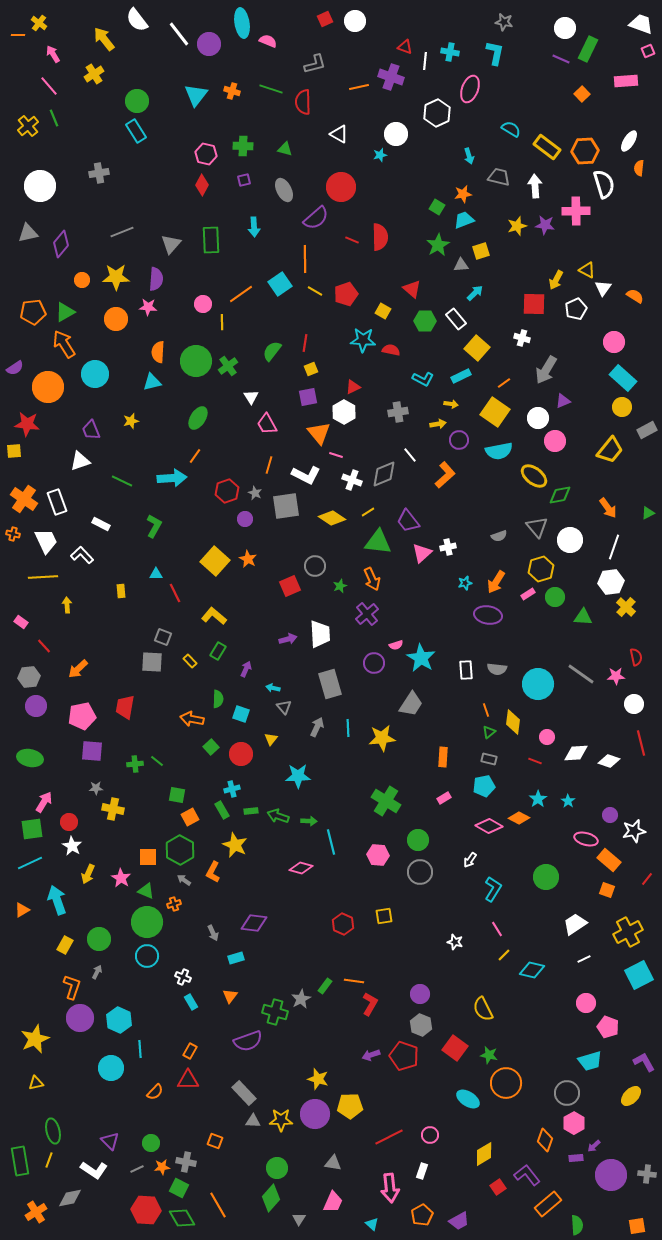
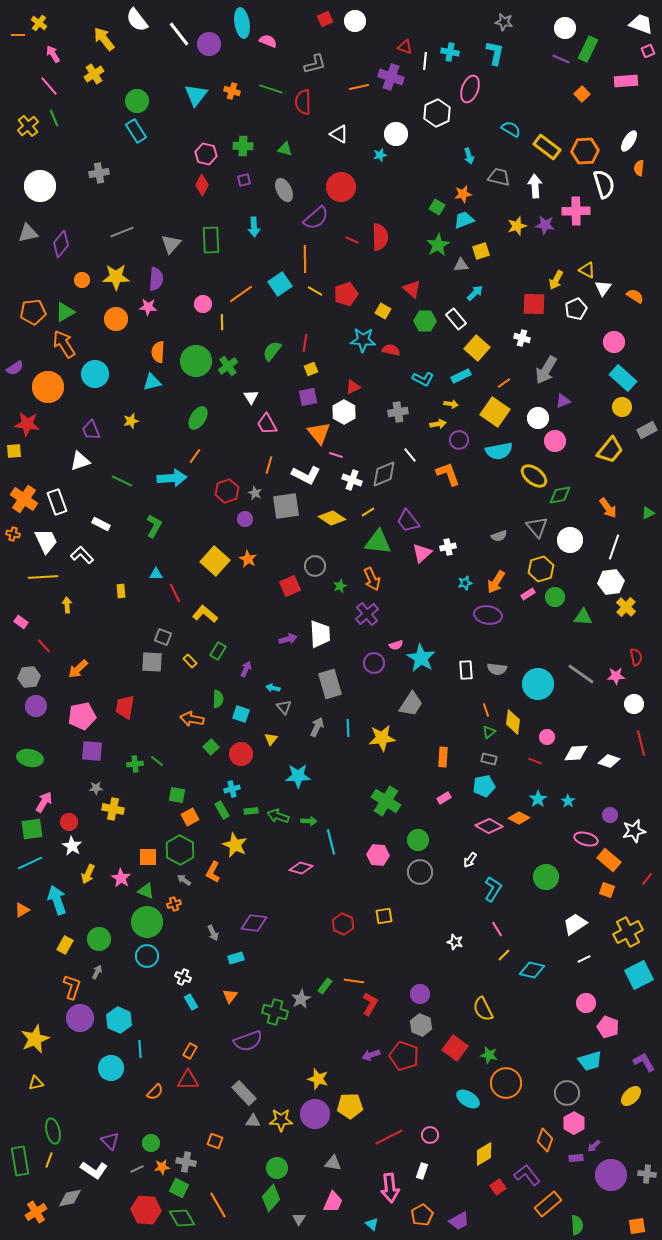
orange L-shape at (445, 475): moved 3 px right, 1 px up; rotated 68 degrees counterclockwise
yellow L-shape at (214, 616): moved 9 px left, 2 px up
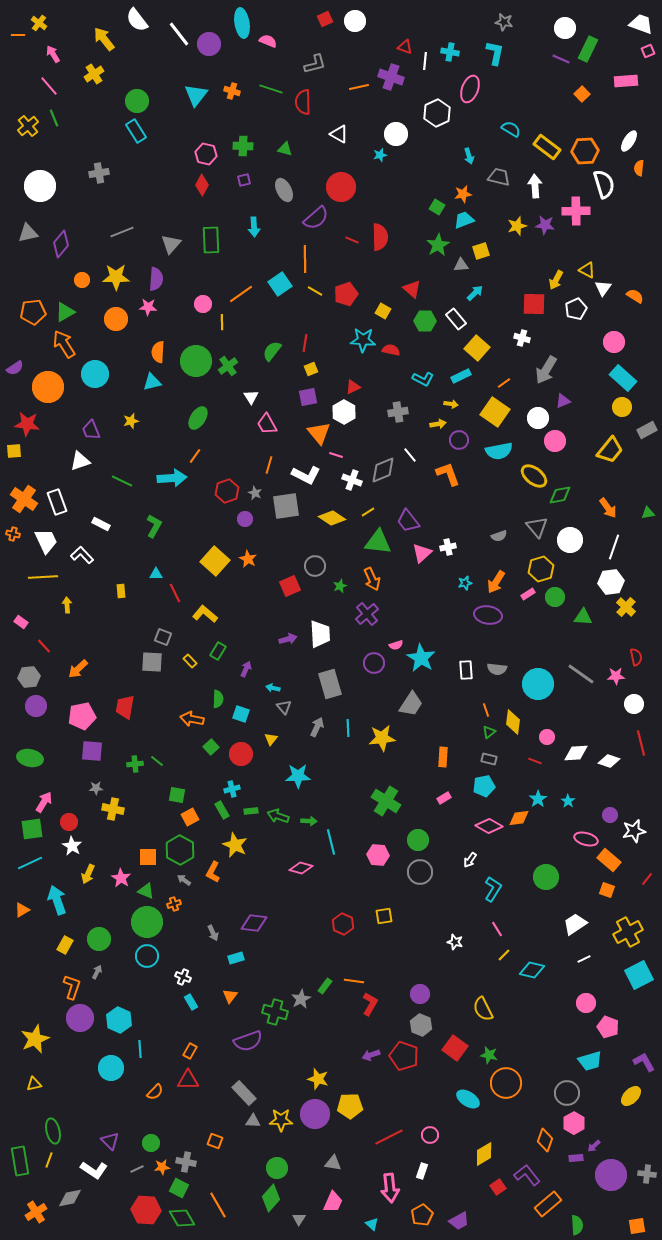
gray diamond at (384, 474): moved 1 px left, 4 px up
green triangle at (648, 513): rotated 16 degrees clockwise
orange diamond at (519, 818): rotated 35 degrees counterclockwise
yellow triangle at (36, 1083): moved 2 px left, 1 px down
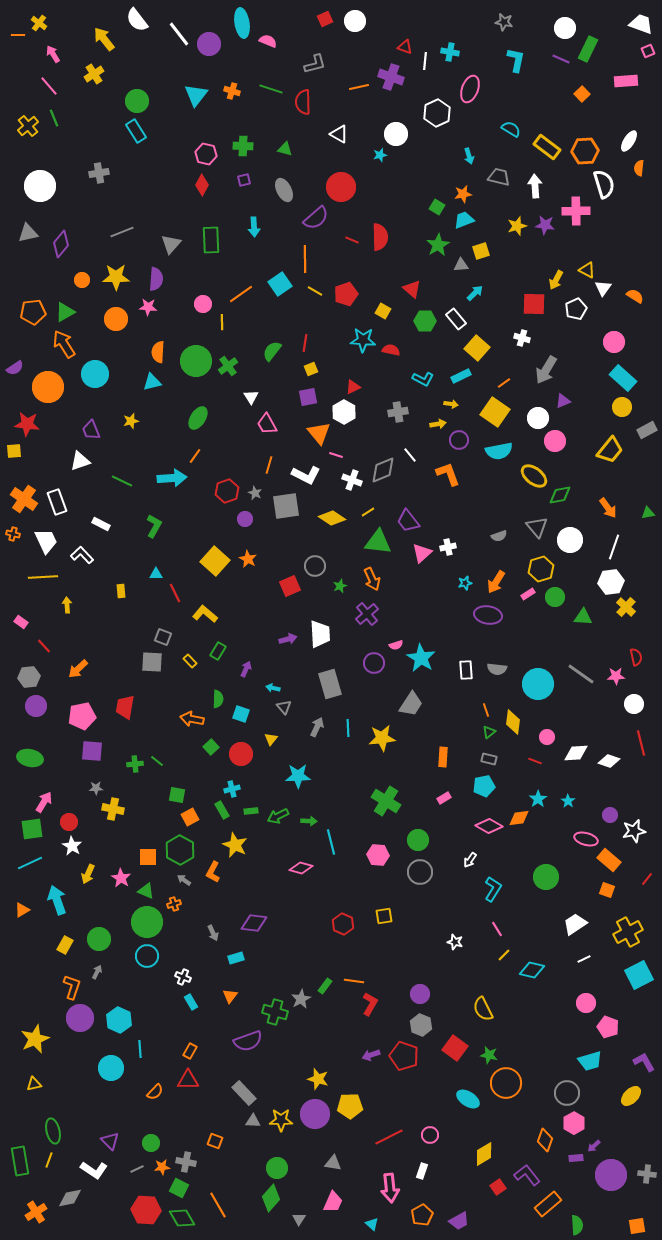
cyan L-shape at (495, 53): moved 21 px right, 7 px down
green arrow at (278, 816): rotated 45 degrees counterclockwise
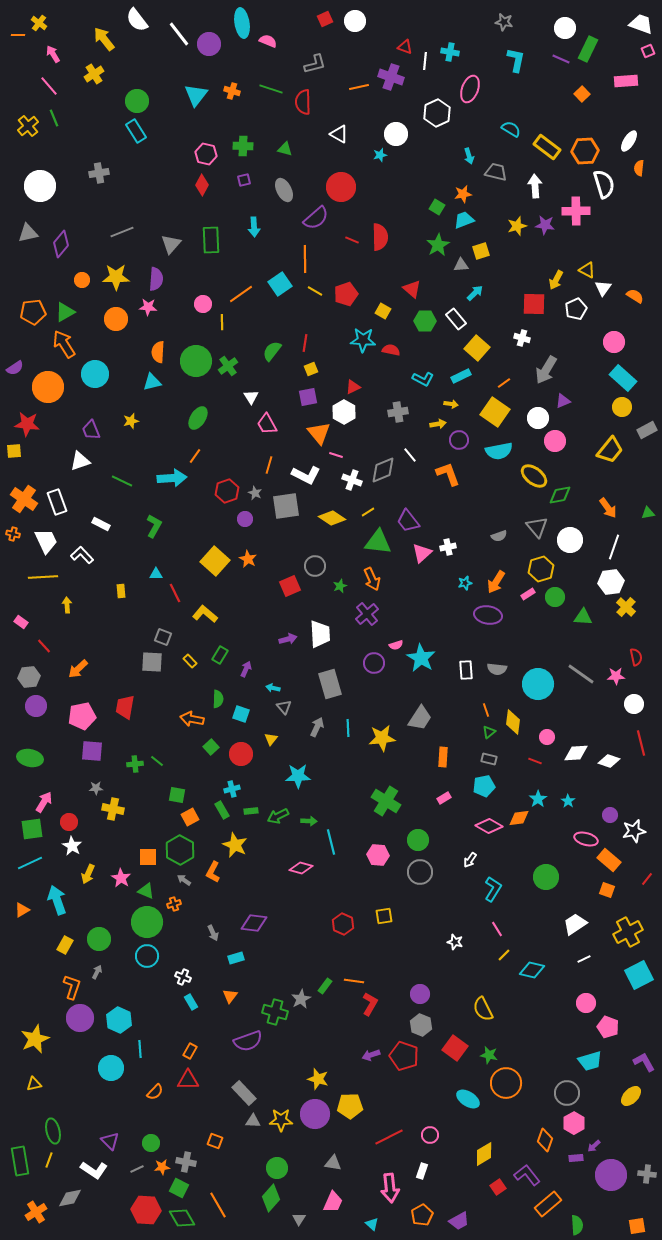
gray trapezoid at (499, 177): moved 3 px left, 5 px up
green rectangle at (218, 651): moved 2 px right, 4 px down
gray trapezoid at (411, 704): moved 9 px right, 14 px down
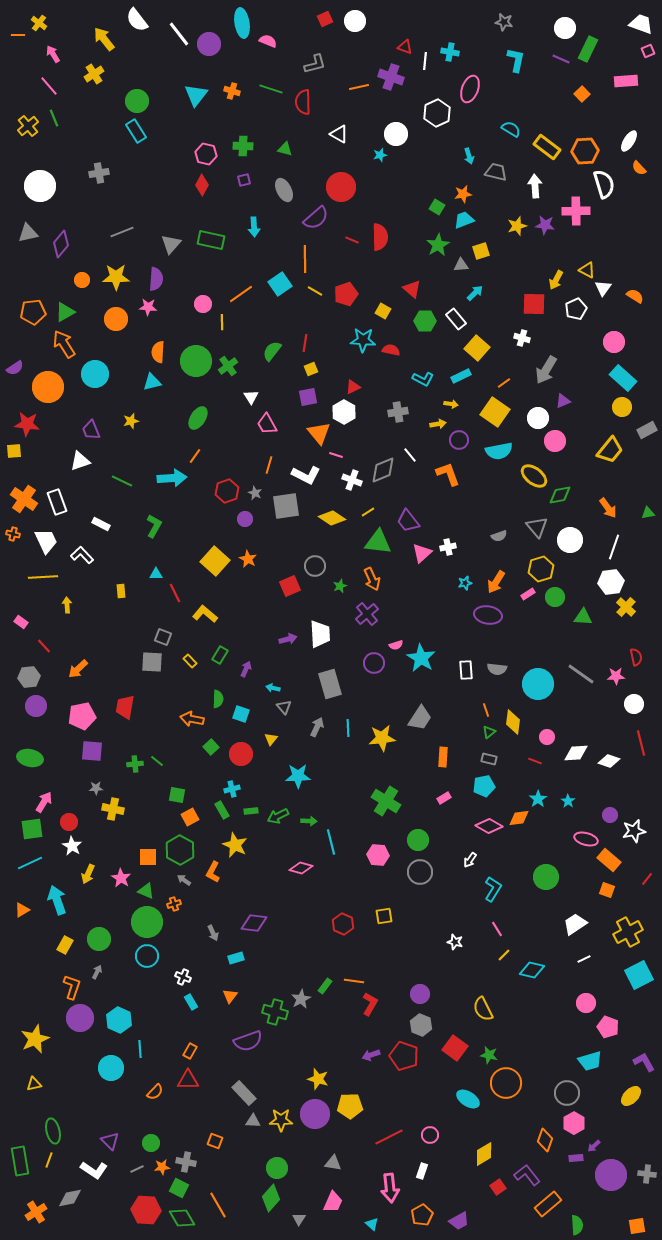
orange semicircle at (639, 168): rotated 49 degrees counterclockwise
green rectangle at (211, 240): rotated 76 degrees counterclockwise
